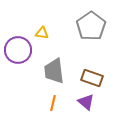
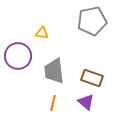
gray pentagon: moved 1 px right, 5 px up; rotated 24 degrees clockwise
purple circle: moved 6 px down
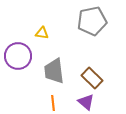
brown rectangle: rotated 25 degrees clockwise
orange line: rotated 21 degrees counterclockwise
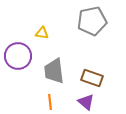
brown rectangle: rotated 25 degrees counterclockwise
orange line: moved 3 px left, 1 px up
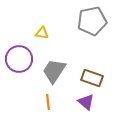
purple circle: moved 1 px right, 3 px down
gray trapezoid: rotated 40 degrees clockwise
orange line: moved 2 px left
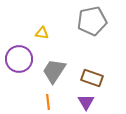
purple triangle: rotated 18 degrees clockwise
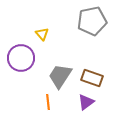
yellow triangle: moved 1 px down; rotated 40 degrees clockwise
purple circle: moved 2 px right, 1 px up
gray trapezoid: moved 6 px right, 5 px down
purple triangle: rotated 24 degrees clockwise
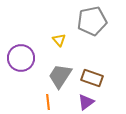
yellow triangle: moved 17 px right, 6 px down
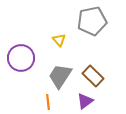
brown rectangle: moved 1 px right, 2 px up; rotated 25 degrees clockwise
purple triangle: moved 1 px left, 1 px up
